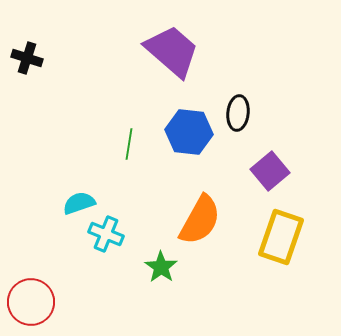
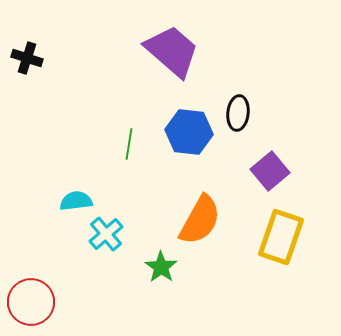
cyan semicircle: moved 3 px left, 2 px up; rotated 12 degrees clockwise
cyan cross: rotated 28 degrees clockwise
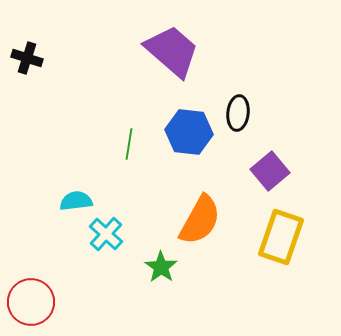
cyan cross: rotated 8 degrees counterclockwise
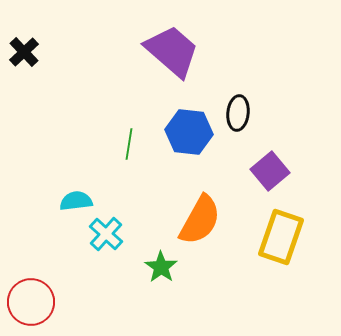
black cross: moved 3 px left, 6 px up; rotated 28 degrees clockwise
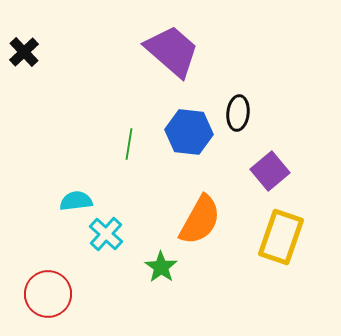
red circle: moved 17 px right, 8 px up
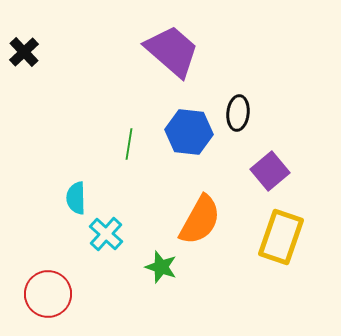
cyan semicircle: moved 3 px up; rotated 84 degrees counterclockwise
green star: rotated 16 degrees counterclockwise
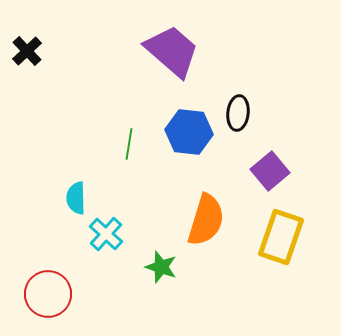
black cross: moved 3 px right, 1 px up
orange semicircle: moved 6 px right; rotated 12 degrees counterclockwise
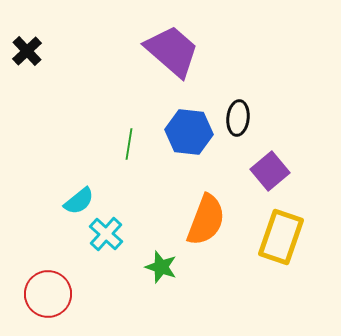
black ellipse: moved 5 px down
cyan semicircle: moved 3 px right, 3 px down; rotated 128 degrees counterclockwise
orange semicircle: rotated 4 degrees clockwise
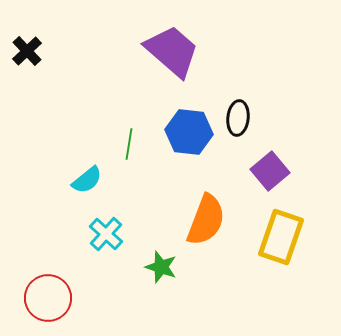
cyan semicircle: moved 8 px right, 21 px up
red circle: moved 4 px down
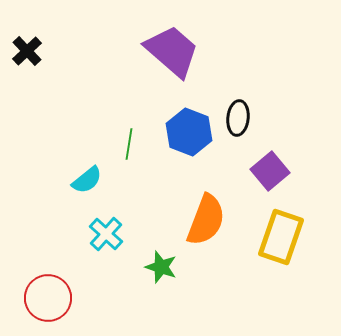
blue hexagon: rotated 15 degrees clockwise
